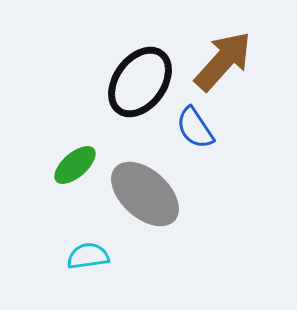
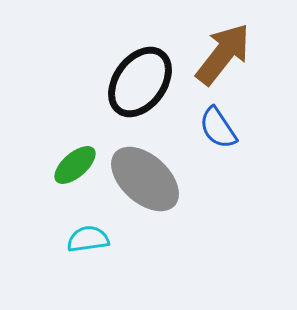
brown arrow: moved 7 px up; rotated 4 degrees counterclockwise
blue semicircle: moved 23 px right
gray ellipse: moved 15 px up
cyan semicircle: moved 17 px up
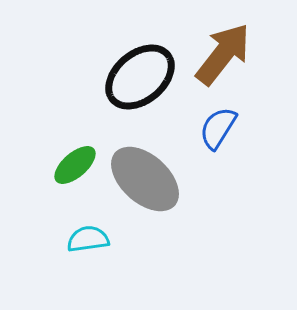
black ellipse: moved 5 px up; rotated 14 degrees clockwise
blue semicircle: rotated 66 degrees clockwise
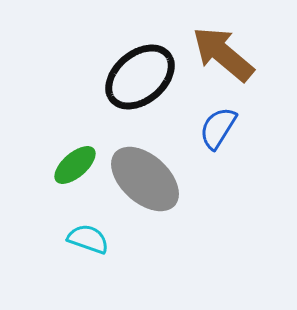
brown arrow: rotated 88 degrees counterclockwise
cyan semicircle: rotated 27 degrees clockwise
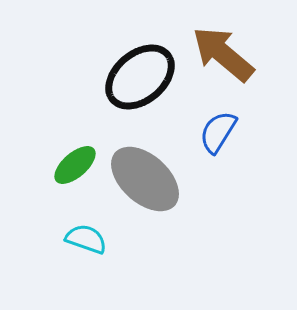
blue semicircle: moved 4 px down
cyan semicircle: moved 2 px left
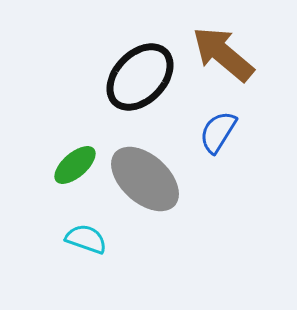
black ellipse: rotated 6 degrees counterclockwise
